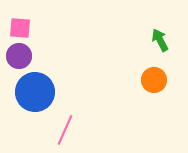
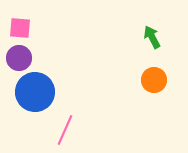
green arrow: moved 8 px left, 3 px up
purple circle: moved 2 px down
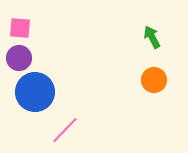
pink line: rotated 20 degrees clockwise
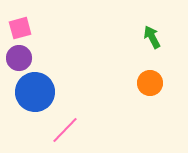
pink square: rotated 20 degrees counterclockwise
orange circle: moved 4 px left, 3 px down
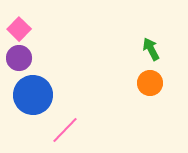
pink square: moved 1 px left, 1 px down; rotated 30 degrees counterclockwise
green arrow: moved 1 px left, 12 px down
blue circle: moved 2 px left, 3 px down
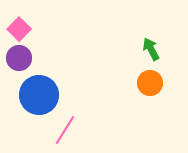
blue circle: moved 6 px right
pink line: rotated 12 degrees counterclockwise
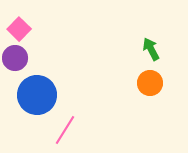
purple circle: moved 4 px left
blue circle: moved 2 px left
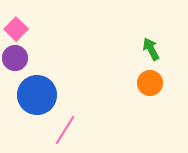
pink square: moved 3 px left
